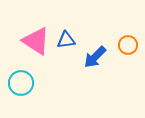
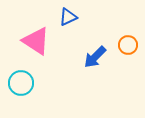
blue triangle: moved 2 px right, 23 px up; rotated 18 degrees counterclockwise
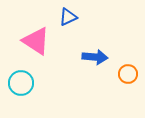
orange circle: moved 29 px down
blue arrow: rotated 130 degrees counterclockwise
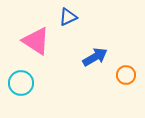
blue arrow: rotated 35 degrees counterclockwise
orange circle: moved 2 px left, 1 px down
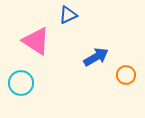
blue triangle: moved 2 px up
blue arrow: moved 1 px right
